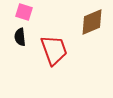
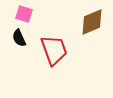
pink square: moved 2 px down
black semicircle: moved 1 px left, 1 px down; rotated 18 degrees counterclockwise
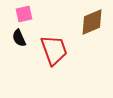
pink square: rotated 30 degrees counterclockwise
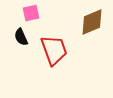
pink square: moved 7 px right, 1 px up
black semicircle: moved 2 px right, 1 px up
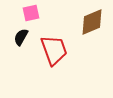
black semicircle: rotated 54 degrees clockwise
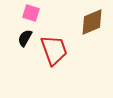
pink square: rotated 30 degrees clockwise
black semicircle: moved 4 px right, 1 px down
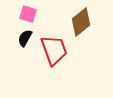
pink square: moved 3 px left, 1 px down
brown diamond: moved 11 px left; rotated 16 degrees counterclockwise
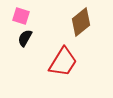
pink square: moved 7 px left, 2 px down
red trapezoid: moved 9 px right, 12 px down; rotated 52 degrees clockwise
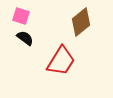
black semicircle: rotated 96 degrees clockwise
red trapezoid: moved 2 px left, 1 px up
